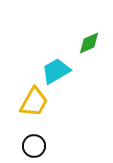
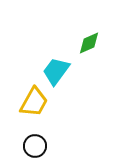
cyan trapezoid: rotated 24 degrees counterclockwise
black circle: moved 1 px right
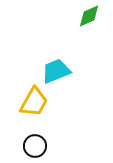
green diamond: moved 27 px up
cyan trapezoid: rotated 32 degrees clockwise
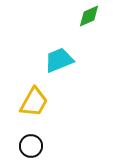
cyan trapezoid: moved 3 px right, 11 px up
black circle: moved 4 px left
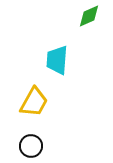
cyan trapezoid: moved 2 px left; rotated 64 degrees counterclockwise
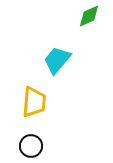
cyan trapezoid: rotated 36 degrees clockwise
yellow trapezoid: rotated 24 degrees counterclockwise
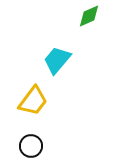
yellow trapezoid: moved 1 px left, 1 px up; rotated 32 degrees clockwise
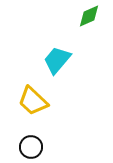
yellow trapezoid: rotated 96 degrees clockwise
black circle: moved 1 px down
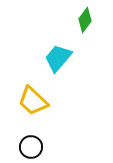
green diamond: moved 4 px left, 4 px down; rotated 30 degrees counterclockwise
cyan trapezoid: moved 1 px right, 2 px up
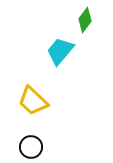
cyan trapezoid: moved 2 px right, 7 px up
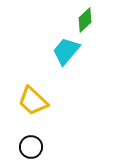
green diamond: rotated 10 degrees clockwise
cyan trapezoid: moved 6 px right
